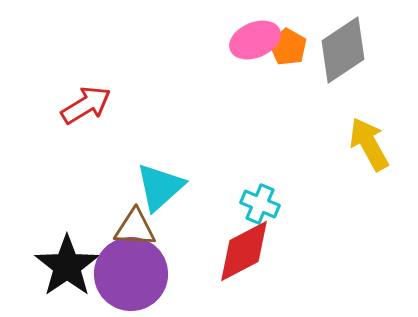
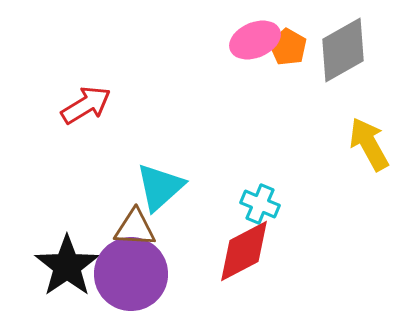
gray diamond: rotated 4 degrees clockwise
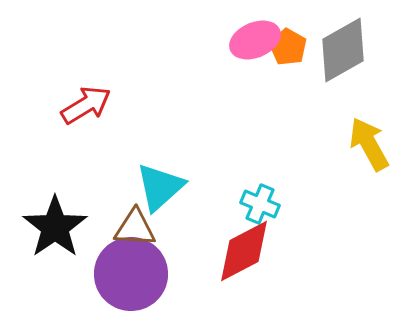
black star: moved 12 px left, 39 px up
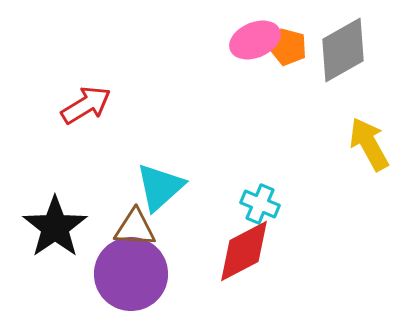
orange pentagon: rotated 15 degrees counterclockwise
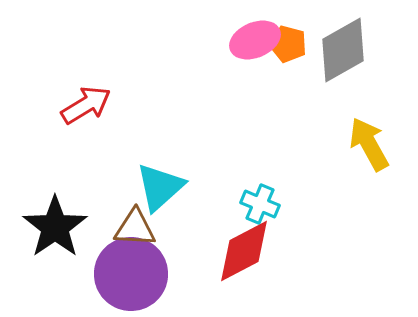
orange pentagon: moved 3 px up
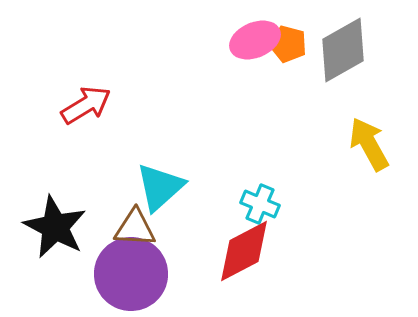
black star: rotated 10 degrees counterclockwise
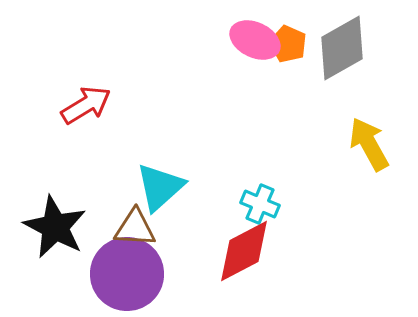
pink ellipse: rotated 48 degrees clockwise
orange pentagon: rotated 9 degrees clockwise
gray diamond: moved 1 px left, 2 px up
purple circle: moved 4 px left
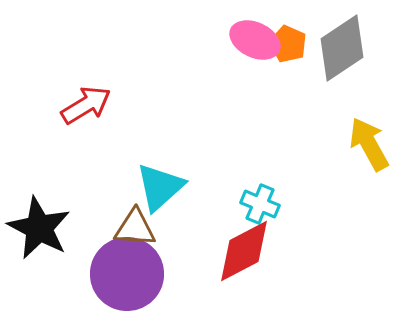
gray diamond: rotated 4 degrees counterclockwise
black star: moved 16 px left, 1 px down
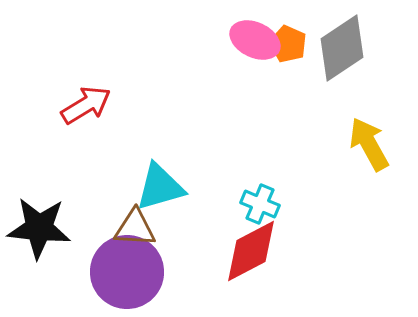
cyan triangle: rotated 26 degrees clockwise
black star: rotated 22 degrees counterclockwise
red diamond: moved 7 px right
purple circle: moved 2 px up
